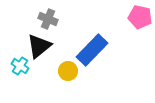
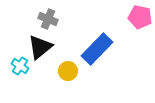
black triangle: moved 1 px right, 1 px down
blue rectangle: moved 5 px right, 1 px up
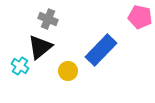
blue rectangle: moved 4 px right, 1 px down
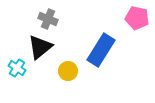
pink pentagon: moved 3 px left, 1 px down
blue rectangle: rotated 12 degrees counterclockwise
cyan cross: moved 3 px left, 2 px down
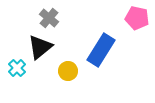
gray cross: moved 1 px right, 1 px up; rotated 18 degrees clockwise
cyan cross: rotated 12 degrees clockwise
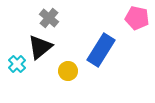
cyan cross: moved 4 px up
